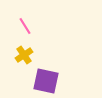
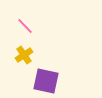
pink line: rotated 12 degrees counterclockwise
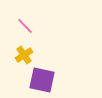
purple square: moved 4 px left, 1 px up
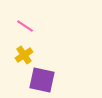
pink line: rotated 12 degrees counterclockwise
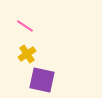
yellow cross: moved 3 px right, 1 px up
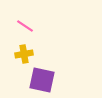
yellow cross: moved 3 px left; rotated 24 degrees clockwise
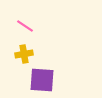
purple square: rotated 8 degrees counterclockwise
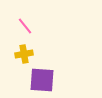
pink line: rotated 18 degrees clockwise
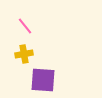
purple square: moved 1 px right
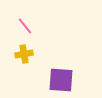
purple square: moved 18 px right
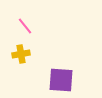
yellow cross: moved 3 px left
